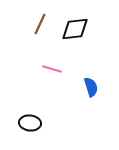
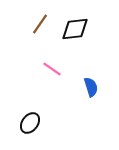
brown line: rotated 10 degrees clockwise
pink line: rotated 18 degrees clockwise
black ellipse: rotated 60 degrees counterclockwise
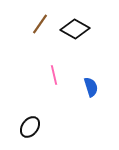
black diamond: rotated 36 degrees clockwise
pink line: moved 2 px right, 6 px down; rotated 42 degrees clockwise
black ellipse: moved 4 px down
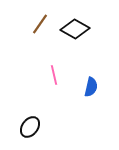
blue semicircle: rotated 30 degrees clockwise
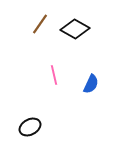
blue semicircle: moved 3 px up; rotated 12 degrees clockwise
black ellipse: rotated 25 degrees clockwise
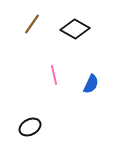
brown line: moved 8 px left
